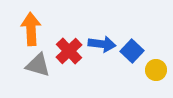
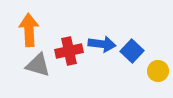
orange arrow: moved 2 px left, 1 px down
red cross: rotated 32 degrees clockwise
yellow circle: moved 2 px right, 1 px down
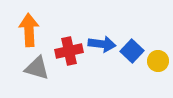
gray triangle: moved 1 px left, 3 px down
yellow circle: moved 10 px up
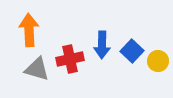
blue arrow: moved 1 px down; rotated 84 degrees clockwise
red cross: moved 1 px right, 8 px down
gray triangle: moved 1 px down
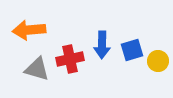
orange arrow: rotated 92 degrees counterclockwise
blue square: moved 1 px up; rotated 30 degrees clockwise
